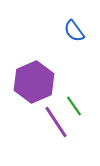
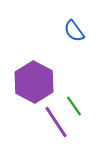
purple hexagon: rotated 9 degrees counterclockwise
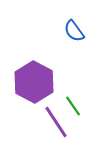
green line: moved 1 px left
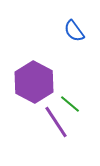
green line: moved 3 px left, 2 px up; rotated 15 degrees counterclockwise
